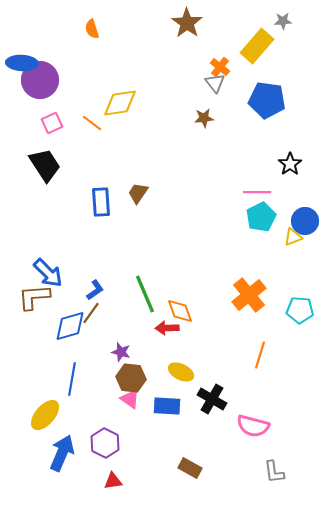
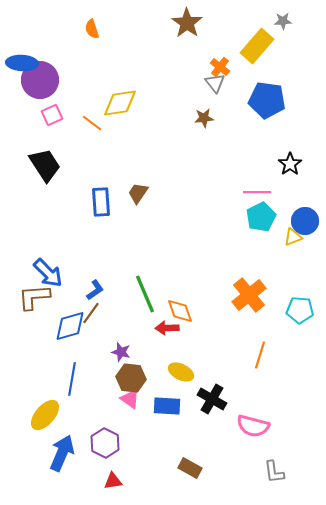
pink square at (52, 123): moved 8 px up
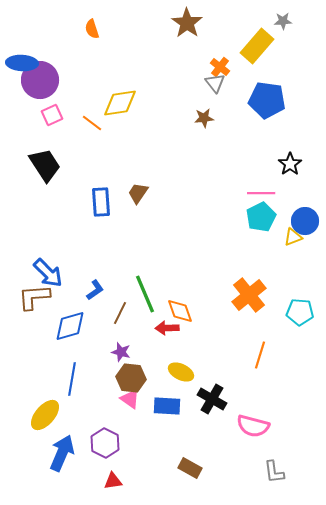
pink line at (257, 192): moved 4 px right, 1 px down
cyan pentagon at (300, 310): moved 2 px down
brown line at (91, 313): moved 29 px right; rotated 10 degrees counterclockwise
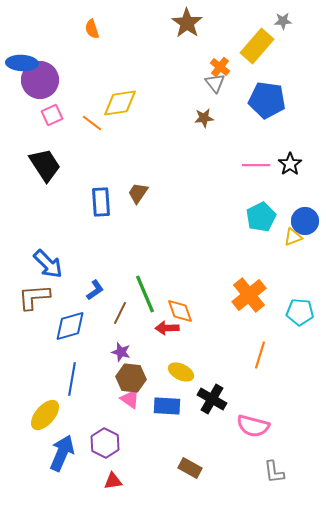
pink line at (261, 193): moved 5 px left, 28 px up
blue arrow at (48, 273): moved 9 px up
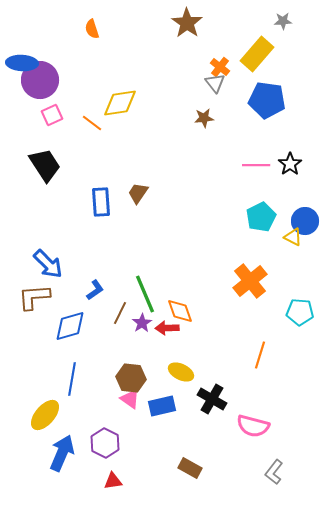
yellow rectangle at (257, 46): moved 8 px down
yellow triangle at (293, 237): rotated 48 degrees clockwise
orange cross at (249, 295): moved 1 px right, 14 px up
purple star at (121, 352): moved 21 px right, 29 px up; rotated 24 degrees clockwise
blue rectangle at (167, 406): moved 5 px left; rotated 16 degrees counterclockwise
gray L-shape at (274, 472): rotated 45 degrees clockwise
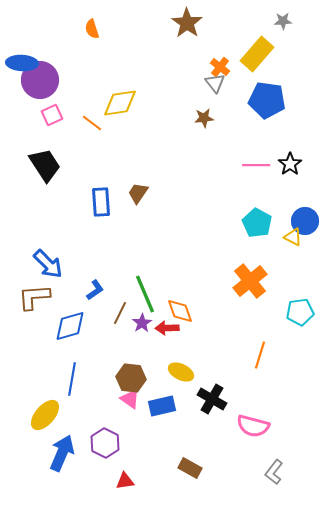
cyan pentagon at (261, 217): moved 4 px left, 6 px down; rotated 16 degrees counterclockwise
cyan pentagon at (300, 312): rotated 12 degrees counterclockwise
red triangle at (113, 481): moved 12 px right
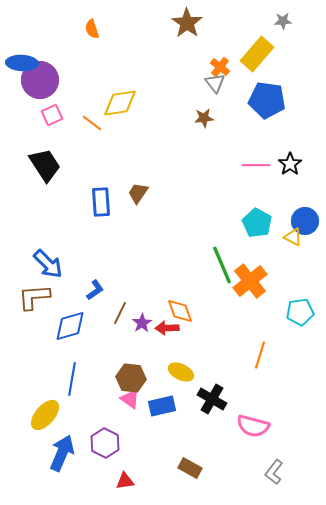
green line at (145, 294): moved 77 px right, 29 px up
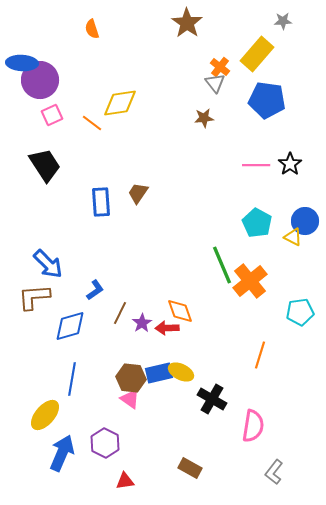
blue rectangle at (162, 406): moved 3 px left, 33 px up
pink semicircle at (253, 426): rotated 96 degrees counterclockwise
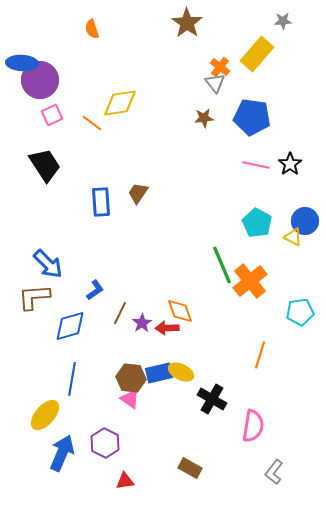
blue pentagon at (267, 100): moved 15 px left, 17 px down
pink line at (256, 165): rotated 12 degrees clockwise
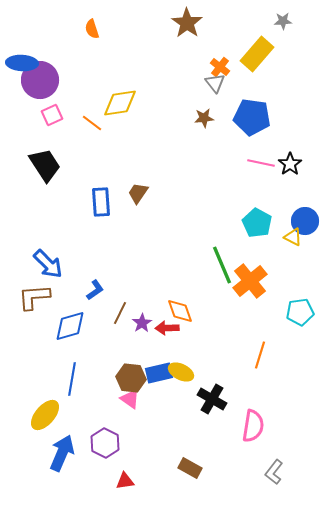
pink line at (256, 165): moved 5 px right, 2 px up
